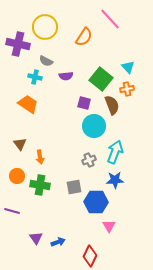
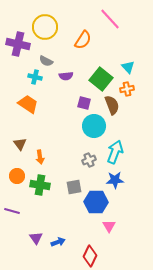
orange semicircle: moved 1 px left, 3 px down
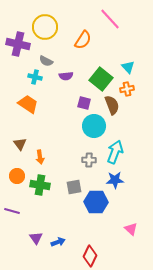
gray cross: rotated 24 degrees clockwise
pink triangle: moved 22 px right, 3 px down; rotated 16 degrees counterclockwise
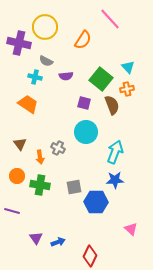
purple cross: moved 1 px right, 1 px up
cyan circle: moved 8 px left, 6 px down
gray cross: moved 31 px left, 12 px up; rotated 24 degrees clockwise
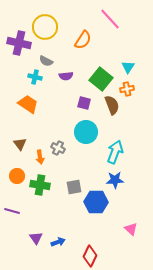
cyan triangle: rotated 16 degrees clockwise
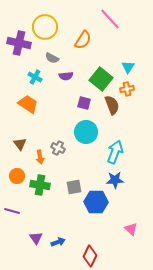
gray semicircle: moved 6 px right, 3 px up
cyan cross: rotated 16 degrees clockwise
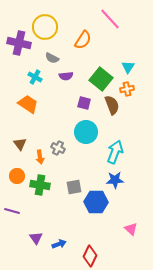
blue arrow: moved 1 px right, 2 px down
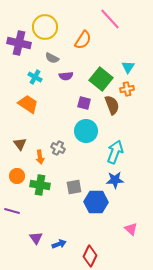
cyan circle: moved 1 px up
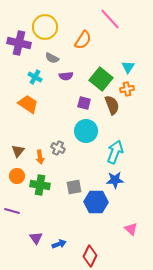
brown triangle: moved 2 px left, 7 px down; rotated 16 degrees clockwise
